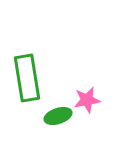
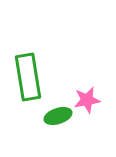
green rectangle: moved 1 px right, 1 px up
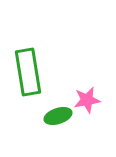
green rectangle: moved 5 px up
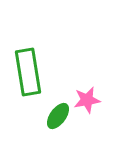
green ellipse: rotated 36 degrees counterclockwise
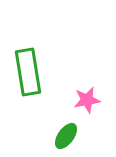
green ellipse: moved 8 px right, 20 px down
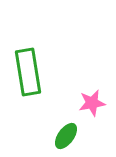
pink star: moved 5 px right, 3 px down
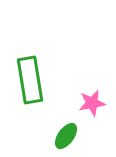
green rectangle: moved 2 px right, 8 px down
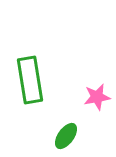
pink star: moved 5 px right, 6 px up
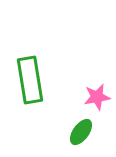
green ellipse: moved 15 px right, 4 px up
